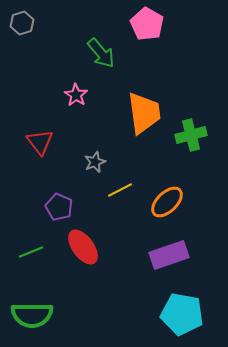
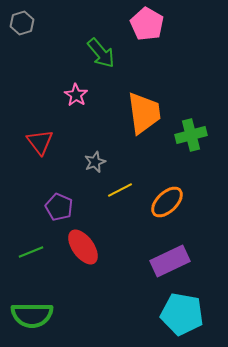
purple rectangle: moved 1 px right, 6 px down; rotated 6 degrees counterclockwise
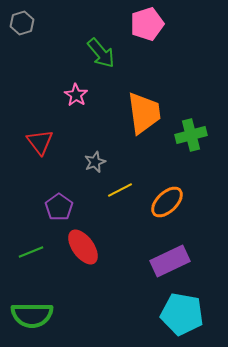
pink pentagon: rotated 24 degrees clockwise
purple pentagon: rotated 12 degrees clockwise
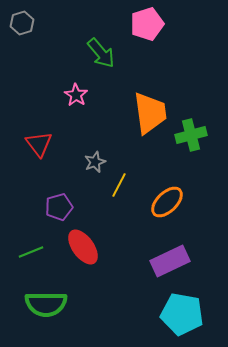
orange trapezoid: moved 6 px right
red triangle: moved 1 px left, 2 px down
yellow line: moved 1 px left, 5 px up; rotated 35 degrees counterclockwise
purple pentagon: rotated 20 degrees clockwise
green semicircle: moved 14 px right, 11 px up
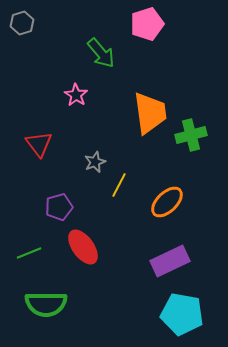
green line: moved 2 px left, 1 px down
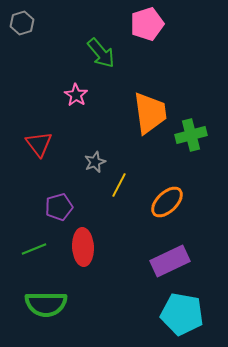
red ellipse: rotated 33 degrees clockwise
green line: moved 5 px right, 4 px up
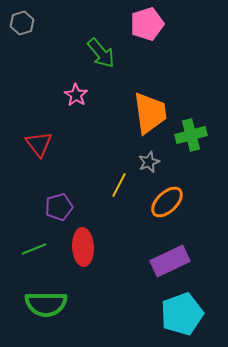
gray star: moved 54 px right
cyan pentagon: rotated 30 degrees counterclockwise
